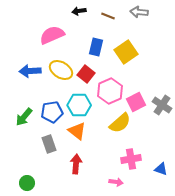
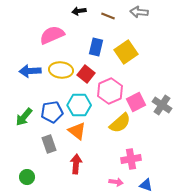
yellow ellipse: rotated 25 degrees counterclockwise
blue triangle: moved 15 px left, 16 px down
green circle: moved 6 px up
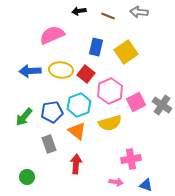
cyan hexagon: rotated 20 degrees counterclockwise
yellow semicircle: moved 10 px left; rotated 25 degrees clockwise
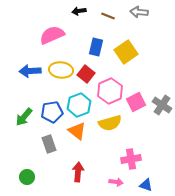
red arrow: moved 2 px right, 8 px down
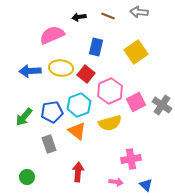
black arrow: moved 6 px down
yellow square: moved 10 px right
yellow ellipse: moved 2 px up
blue triangle: rotated 24 degrees clockwise
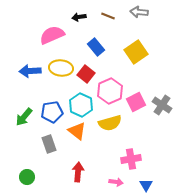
blue rectangle: rotated 54 degrees counterclockwise
cyan hexagon: moved 2 px right; rotated 15 degrees counterclockwise
blue triangle: rotated 16 degrees clockwise
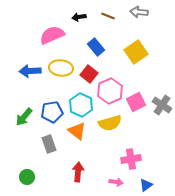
red square: moved 3 px right
blue triangle: rotated 24 degrees clockwise
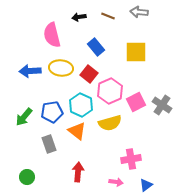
pink semicircle: rotated 80 degrees counterclockwise
yellow square: rotated 35 degrees clockwise
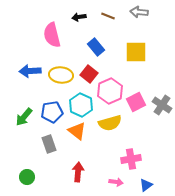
yellow ellipse: moved 7 px down
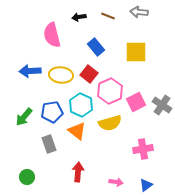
pink cross: moved 12 px right, 10 px up
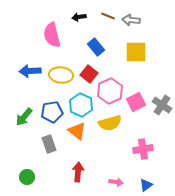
gray arrow: moved 8 px left, 8 px down
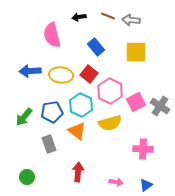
pink hexagon: rotated 10 degrees counterclockwise
gray cross: moved 2 px left, 1 px down
pink cross: rotated 12 degrees clockwise
